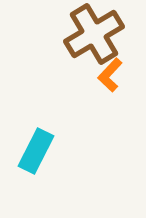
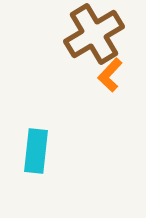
cyan rectangle: rotated 21 degrees counterclockwise
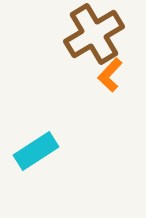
cyan rectangle: rotated 51 degrees clockwise
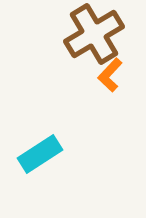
cyan rectangle: moved 4 px right, 3 px down
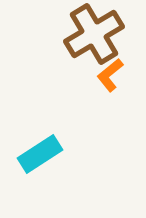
orange L-shape: rotated 8 degrees clockwise
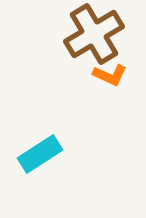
orange L-shape: rotated 116 degrees counterclockwise
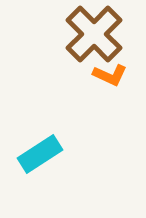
brown cross: rotated 14 degrees counterclockwise
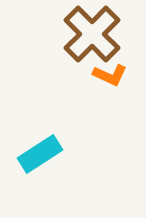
brown cross: moved 2 px left
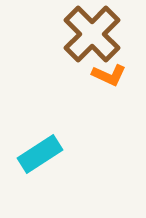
orange L-shape: moved 1 px left
